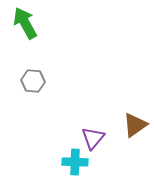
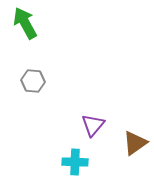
brown triangle: moved 18 px down
purple triangle: moved 13 px up
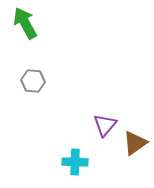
purple triangle: moved 12 px right
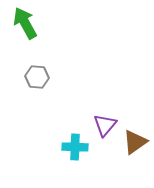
gray hexagon: moved 4 px right, 4 px up
brown triangle: moved 1 px up
cyan cross: moved 15 px up
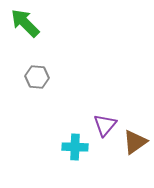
green arrow: rotated 16 degrees counterclockwise
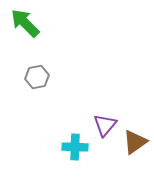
gray hexagon: rotated 15 degrees counterclockwise
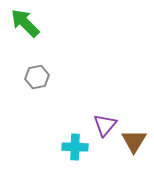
brown triangle: moved 1 px left, 1 px up; rotated 24 degrees counterclockwise
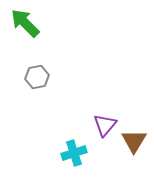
cyan cross: moved 1 px left, 6 px down; rotated 20 degrees counterclockwise
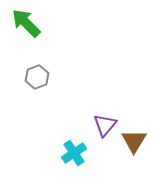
green arrow: moved 1 px right
gray hexagon: rotated 10 degrees counterclockwise
cyan cross: rotated 15 degrees counterclockwise
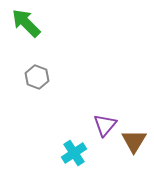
gray hexagon: rotated 20 degrees counterclockwise
